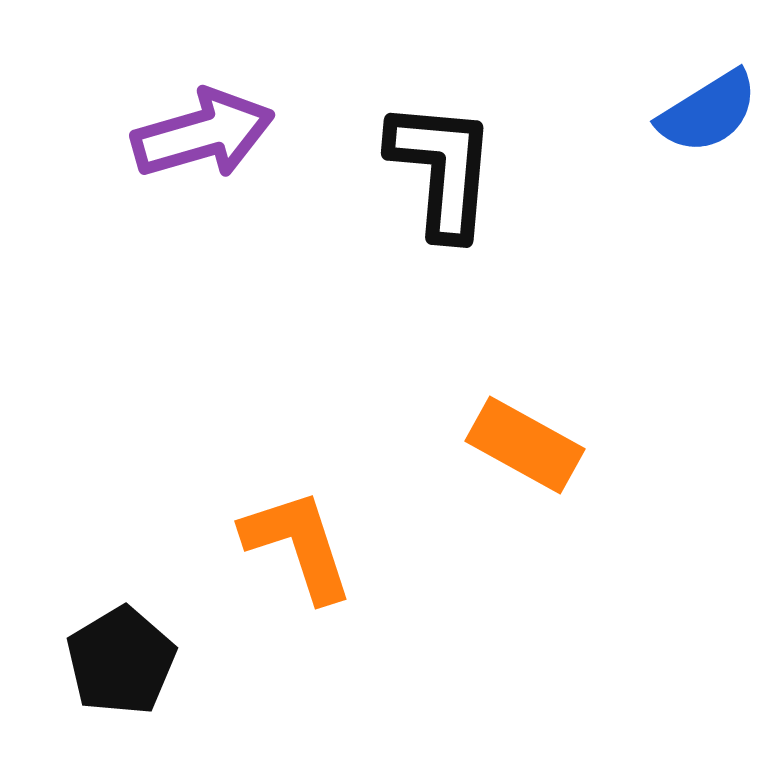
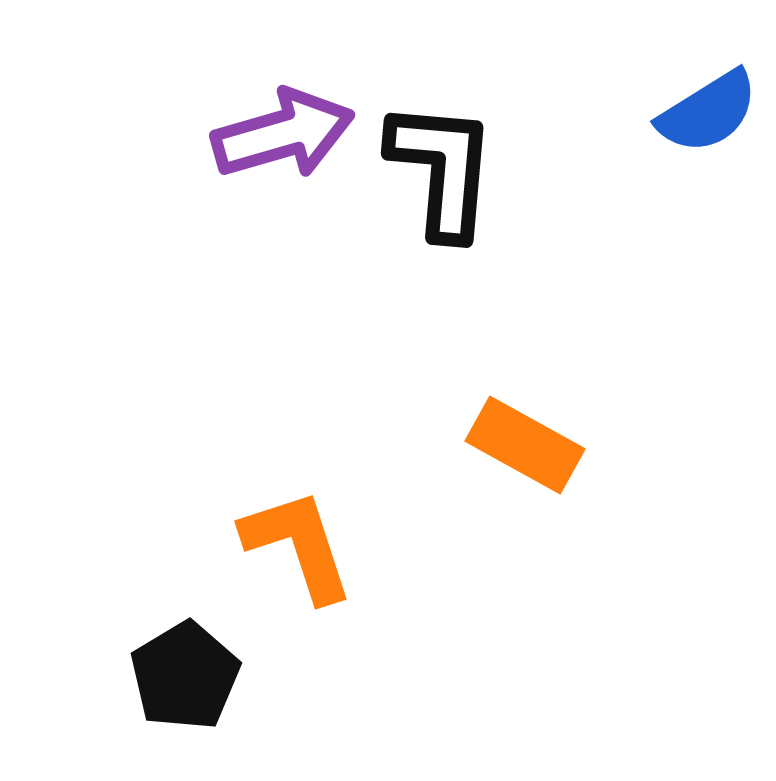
purple arrow: moved 80 px right
black pentagon: moved 64 px right, 15 px down
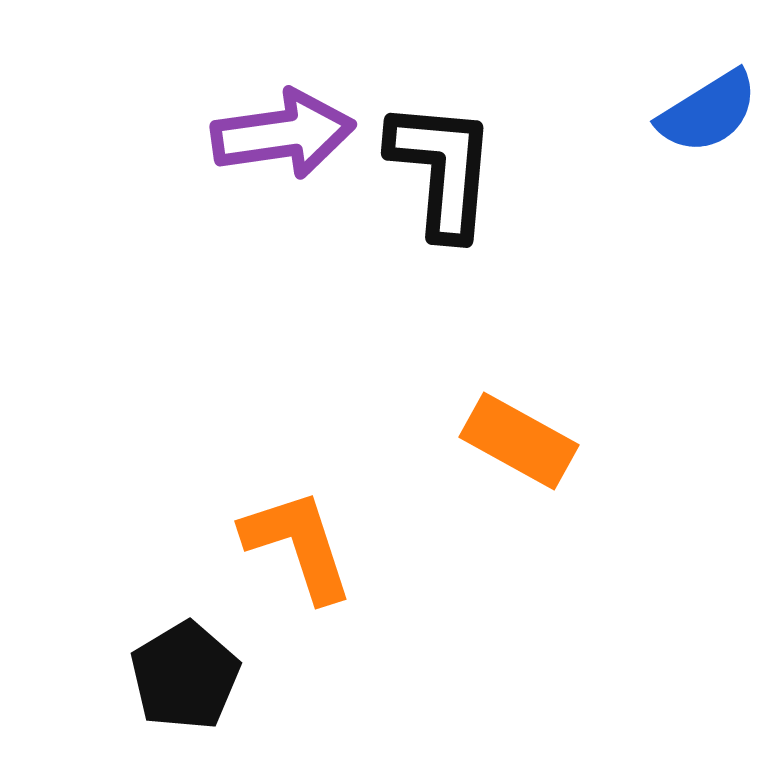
purple arrow: rotated 8 degrees clockwise
orange rectangle: moved 6 px left, 4 px up
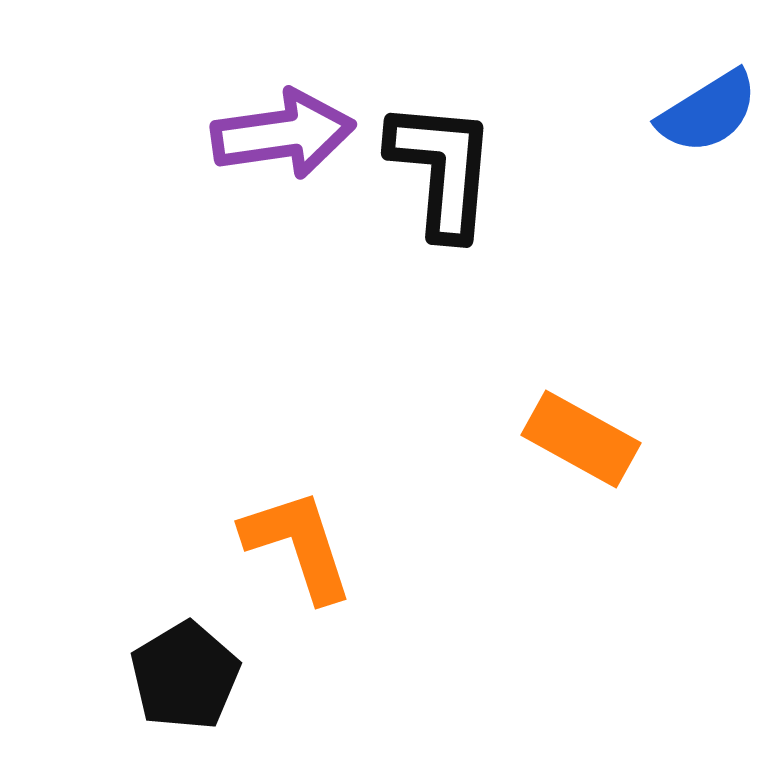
orange rectangle: moved 62 px right, 2 px up
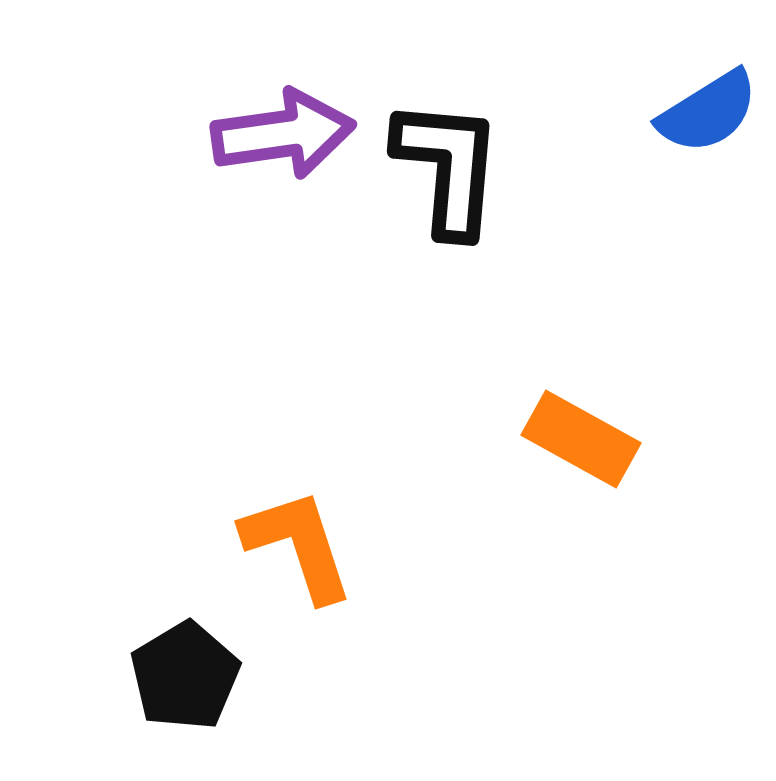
black L-shape: moved 6 px right, 2 px up
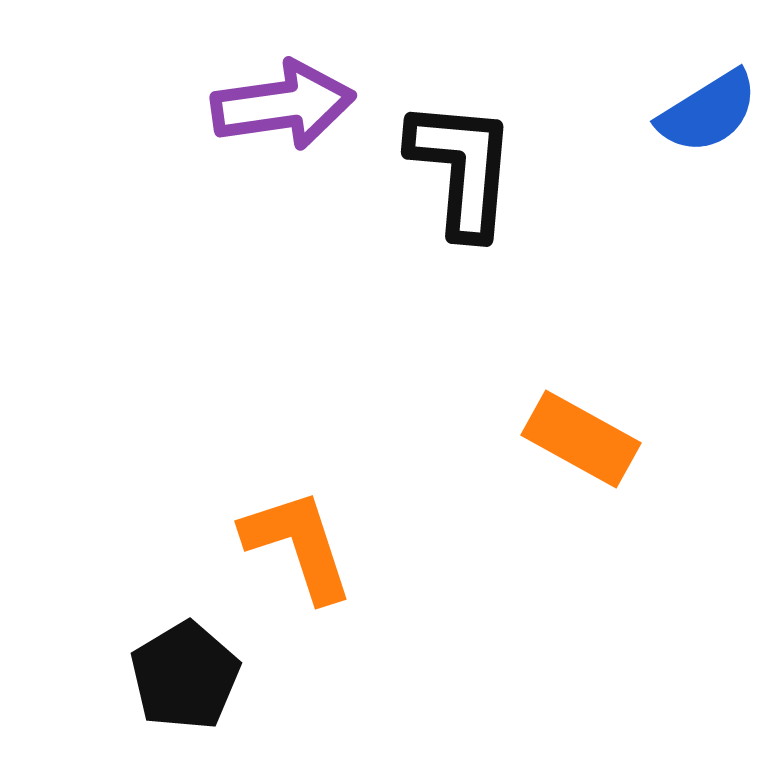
purple arrow: moved 29 px up
black L-shape: moved 14 px right, 1 px down
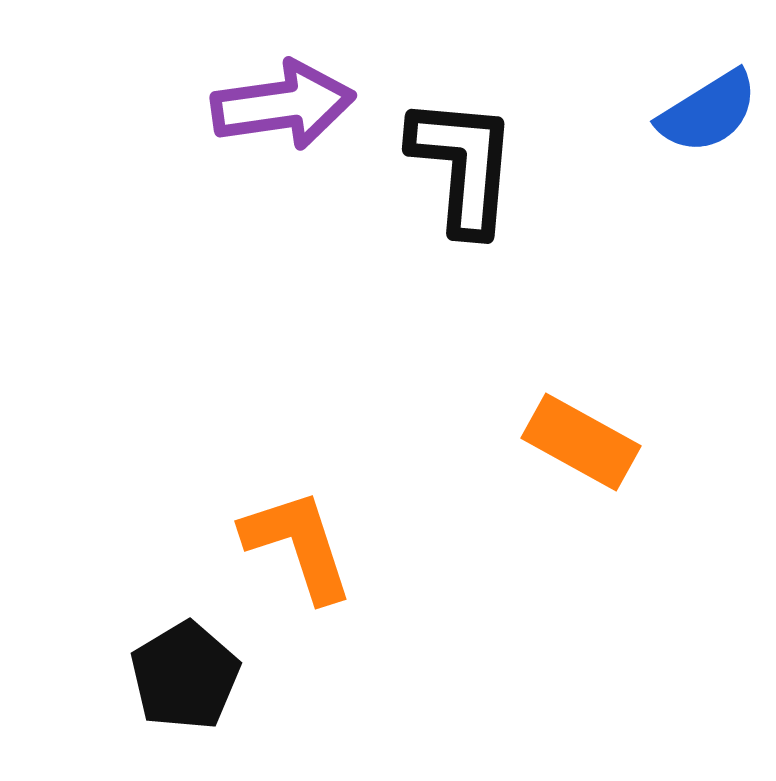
black L-shape: moved 1 px right, 3 px up
orange rectangle: moved 3 px down
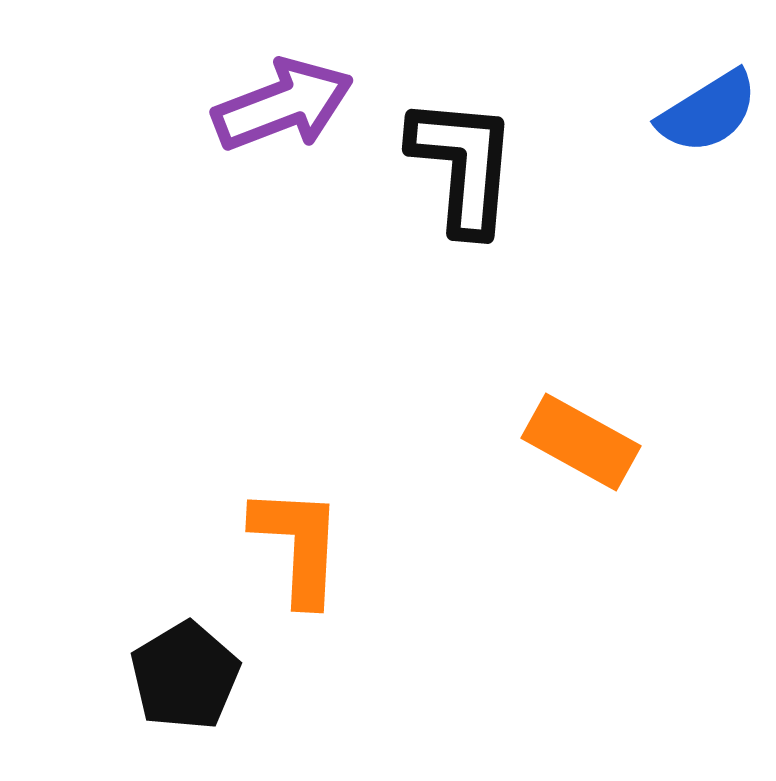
purple arrow: rotated 13 degrees counterclockwise
orange L-shape: rotated 21 degrees clockwise
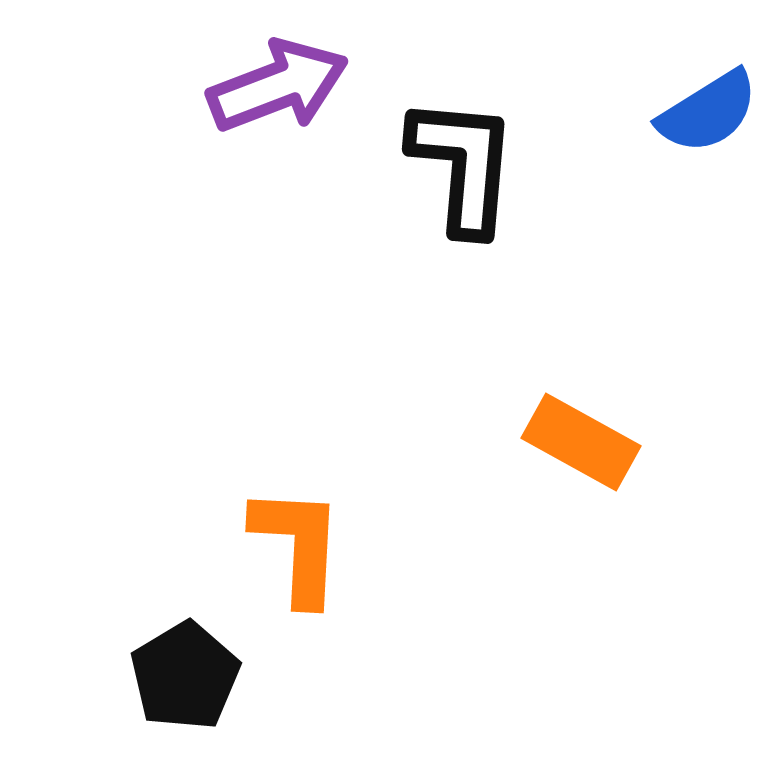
purple arrow: moved 5 px left, 19 px up
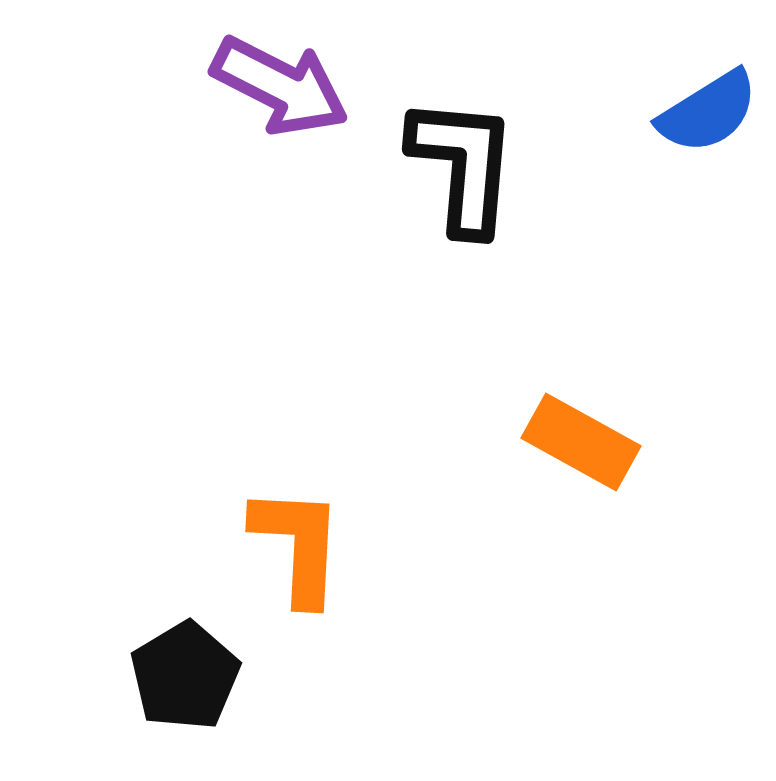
purple arrow: moved 2 px right; rotated 48 degrees clockwise
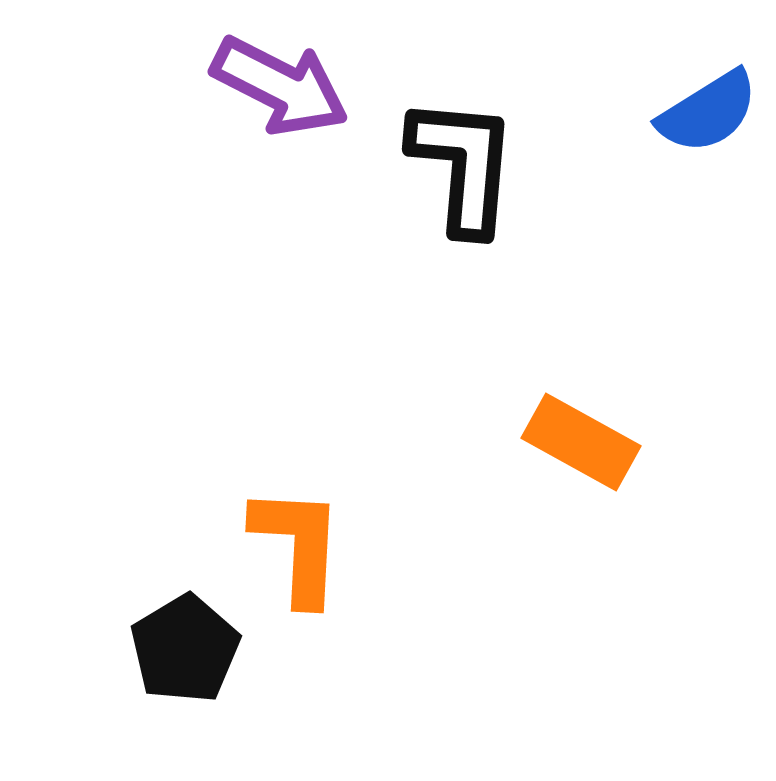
black pentagon: moved 27 px up
